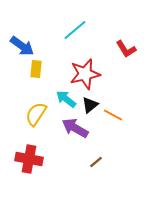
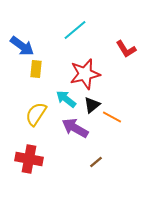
black triangle: moved 2 px right
orange line: moved 1 px left, 2 px down
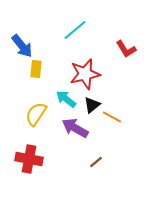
blue arrow: rotated 15 degrees clockwise
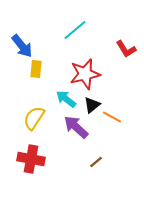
yellow semicircle: moved 2 px left, 4 px down
purple arrow: moved 1 px right, 1 px up; rotated 12 degrees clockwise
red cross: moved 2 px right
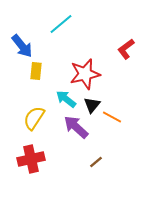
cyan line: moved 14 px left, 6 px up
red L-shape: rotated 85 degrees clockwise
yellow rectangle: moved 2 px down
black triangle: rotated 12 degrees counterclockwise
red cross: rotated 24 degrees counterclockwise
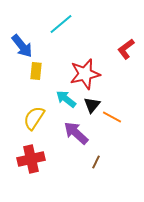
purple arrow: moved 6 px down
brown line: rotated 24 degrees counterclockwise
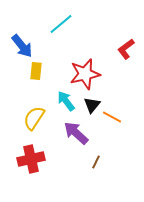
cyan arrow: moved 2 px down; rotated 15 degrees clockwise
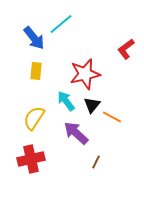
blue arrow: moved 12 px right, 8 px up
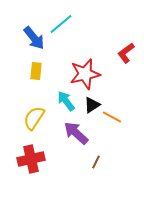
red L-shape: moved 4 px down
black triangle: rotated 18 degrees clockwise
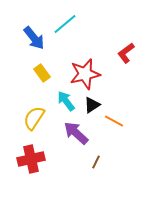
cyan line: moved 4 px right
yellow rectangle: moved 6 px right, 2 px down; rotated 42 degrees counterclockwise
orange line: moved 2 px right, 4 px down
